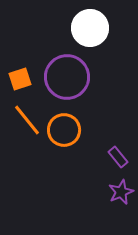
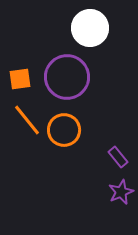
orange square: rotated 10 degrees clockwise
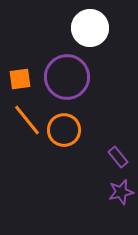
purple star: rotated 10 degrees clockwise
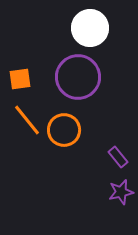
purple circle: moved 11 px right
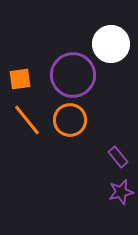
white circle: moved 21 px right, 16 px down
purple circle: moved 5 px left, 2 px up
orange circle: moved 6 px right, 10 px up
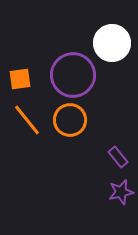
white circle: moved 1 px right, 1 px up
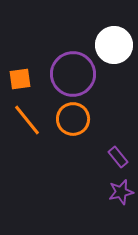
white circle: moved 2 px right, 2 px down
purple circle: moved 1 px up
orange circle: moved 3 px right, 1 px up
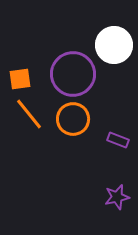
orange line: moved 2 px right, 6 px up
purple rectangle: moved 17 px up; rotated 30 degrees counterclockwise
purple star: moved 4 px left, 5 px down
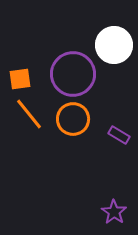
purple rectangle: moved 1 px right, 5 px up; rotated 10 degrees clockwise
purple star: moved 3 px left, 15 px down; rotated 25 degrees counterclockwise
